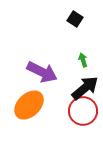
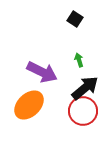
green arrow: moved 4 px left
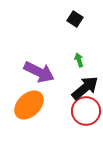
purple arrow: moved 3 px left
red circle: moved 3 px right
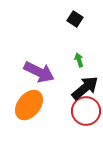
orange ellipse: rotated 8 degrees counterclockwise
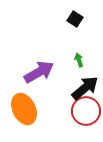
purple arrow: rotated 56 degrees counterclockwise
orange ellipse: moved 5 px left, 4 px down; rotated 64 degrees counterclockwise
